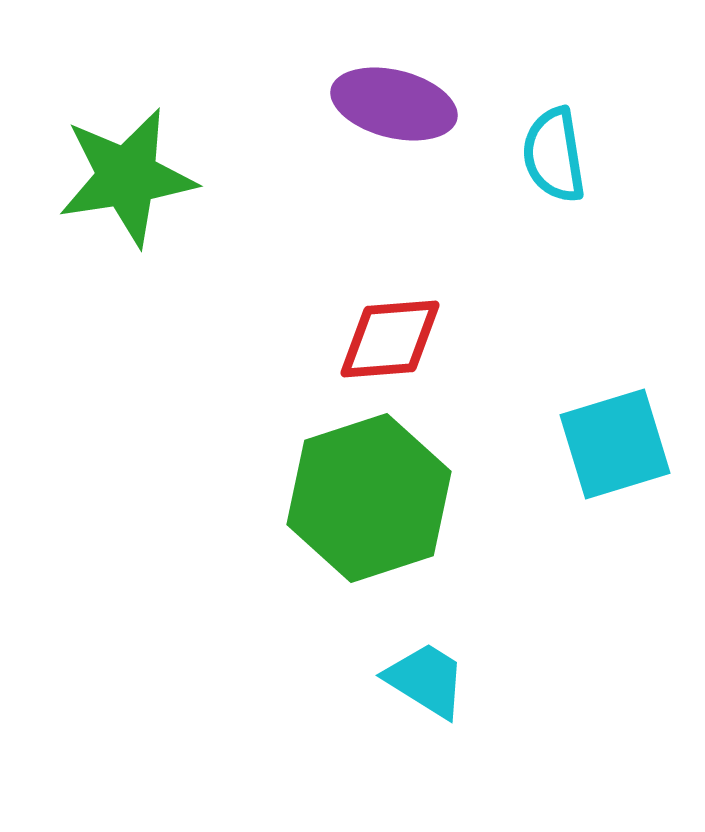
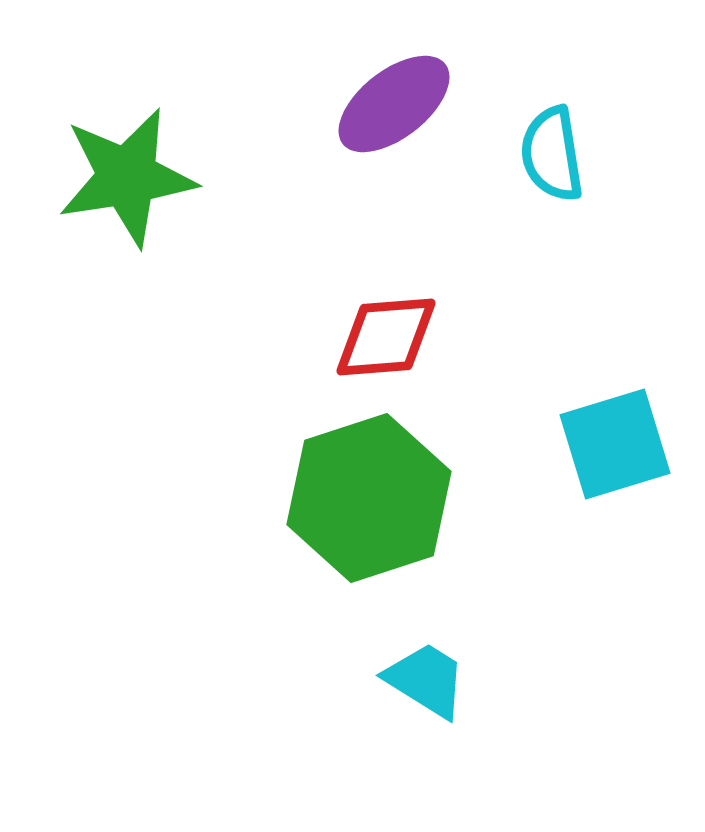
purple ellipse: rotated 52 degrees counterclockwise
cyan semicircle: moved 2 px left, 1 px up
red diamond: moved 4 px left, 2 px up
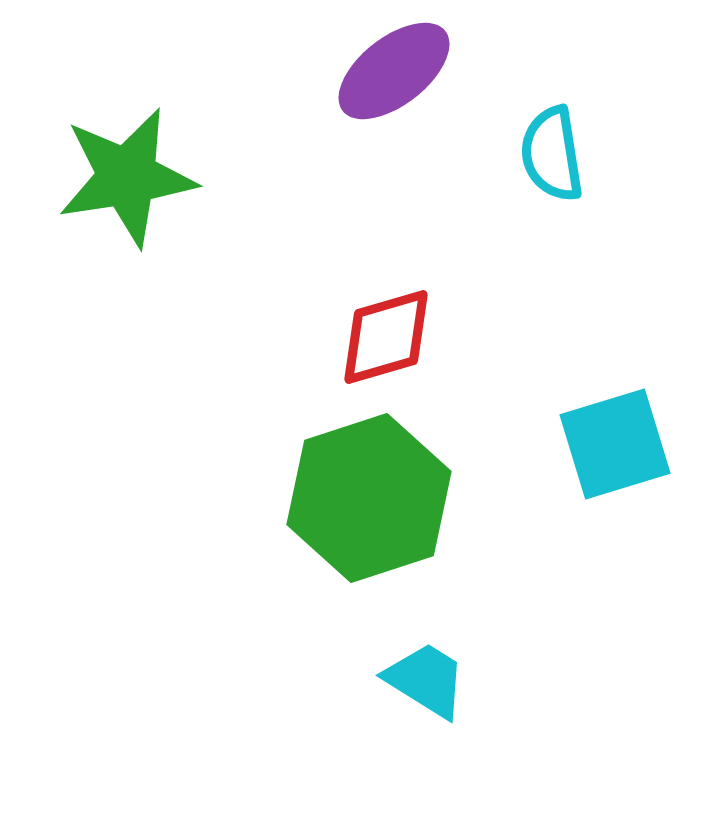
purple ellipse: moved 33 px up
red diamond: rotated 12 degrees counterclockwise
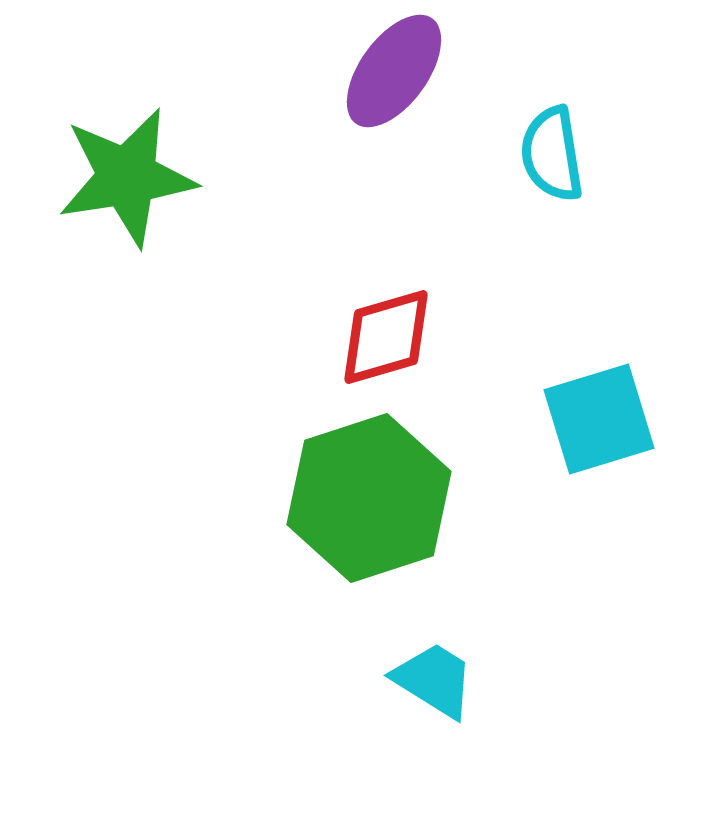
purple ellipse: rotated 16 degrees counterclockwise
cyan square: moved 16 px left, 25 px up
cyan trapezoid: moved 8 px right
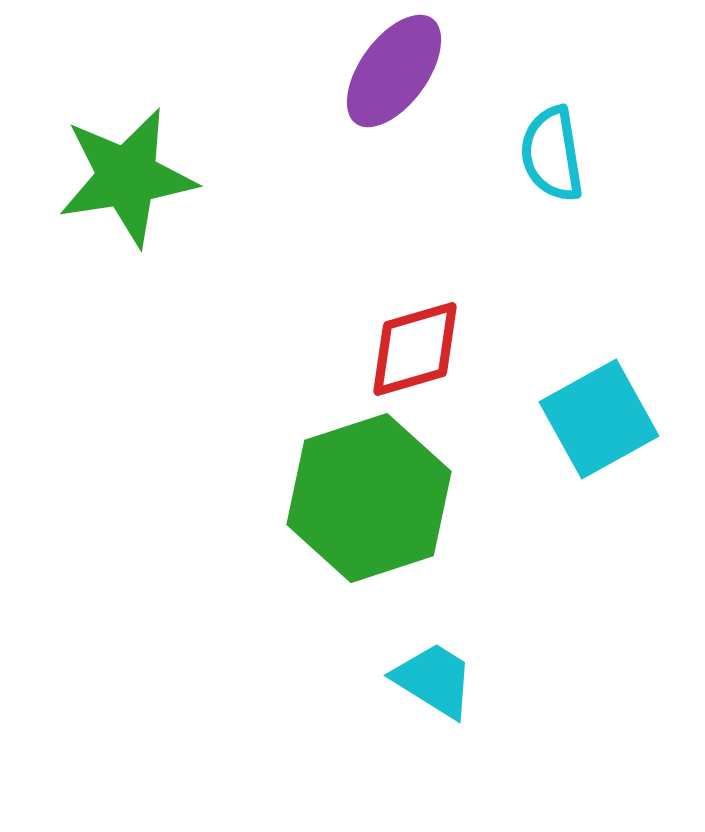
red diamond: moved 29 px right, 12 px down
cyan square: rotated 12 degrees counterclockwise
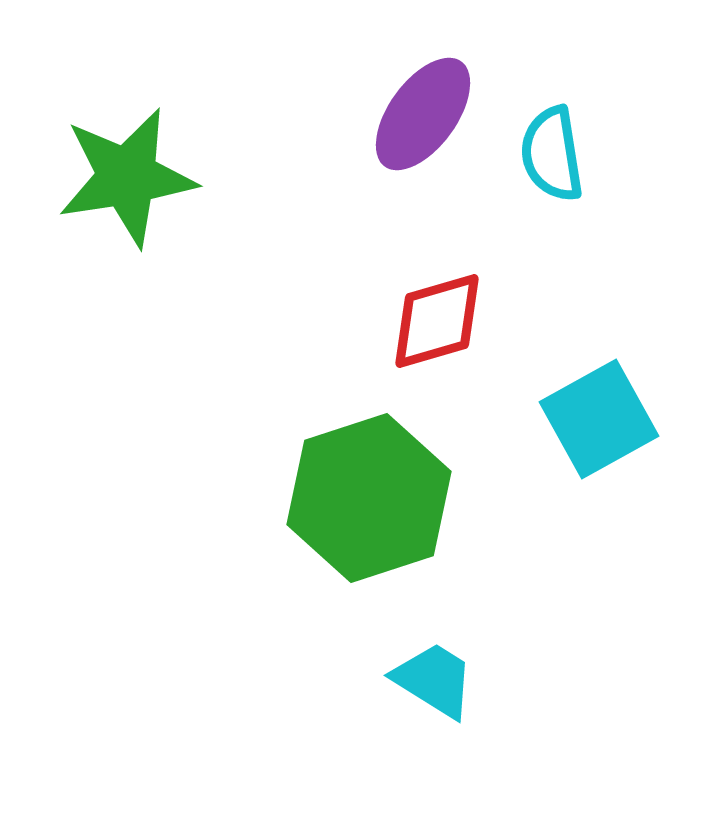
purple ellipse: moved 29 px right, 43 px down
red diamond: moved 22 px right, 28 px up
